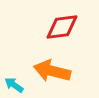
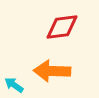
orange arrow: rotated 12 degrees counterclockwise
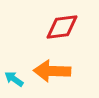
cyan arrow: moved 6 px up
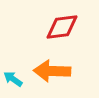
cyan arrow: moved 1 px left
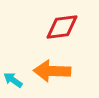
cyan arrow: moved 1 px down
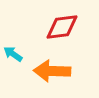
cyan arrow: moved 26 px up
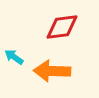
cyan arrow: moved 1 px right, 3 px down
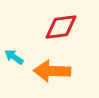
red diamond: moved 1 px left
